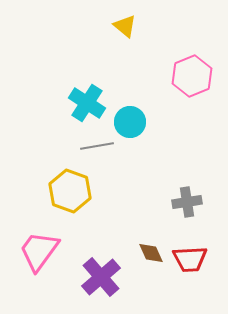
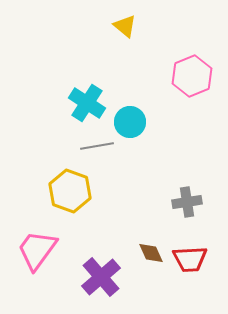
pink trapezoid: moved 2 px left, 1 px up
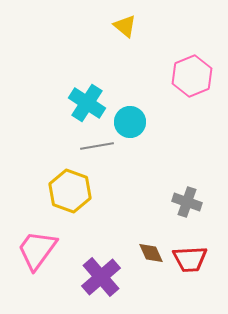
gray cross: rotated 28 degrees clockwise
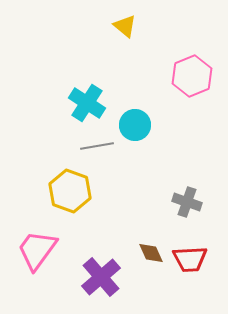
cyan circle: moved 5 px right, 3 px down
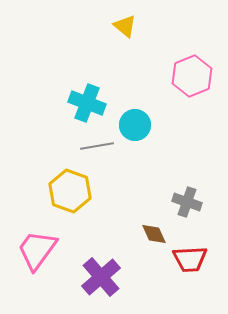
cyan cross: rotated 12 degrees counterclockwise
brown diamond: moved 3 px right, 19 px up
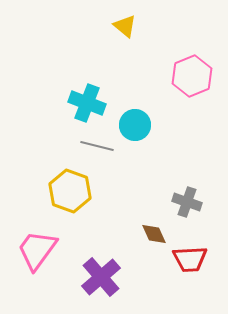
gray line: rotated 24 degrees clockwise
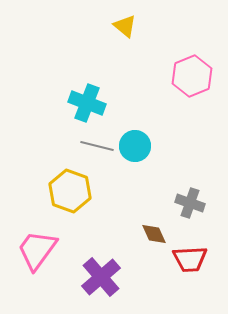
cyan circle: moved 21 px down
gray cross: moved 3 px right, 1 px down
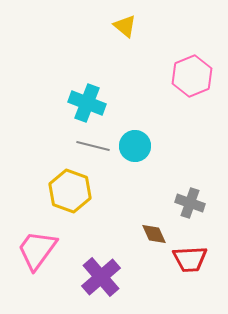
gray line: moved 4 px left
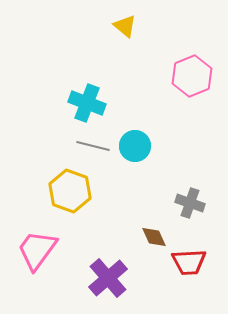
brown diamond: moved 3 px down
red trapezoid: moved 1 px left, 3 px down
purple cross: moved 7 px right, 1 px down
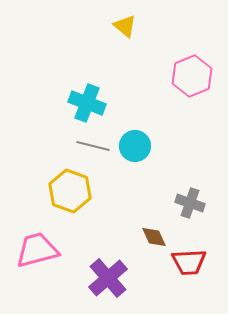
pink trapezoid: rotated 39 degrees clockwise
